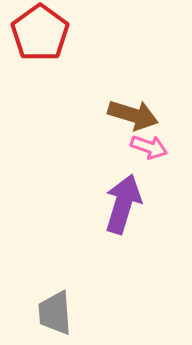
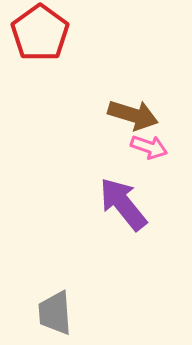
purple arrow: rotated 56 degrees counterclockwise
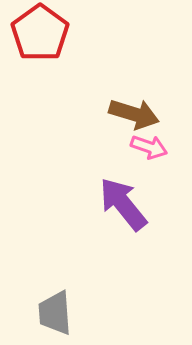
brown arrow: moved 1 px right, 1 px up
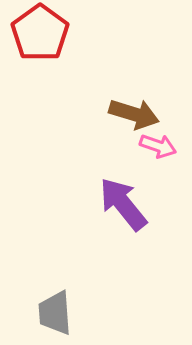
pink arrow: moved 9 px right, 1 px up
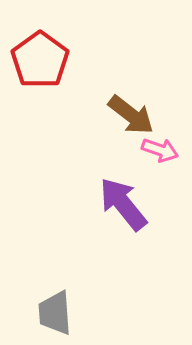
red pentagon: moved 27 px down
brown arrow: moved 3 px left, 1 px down; rotated 21 degrees clockwise
pink arrow: moved 2 px right, 4 px down
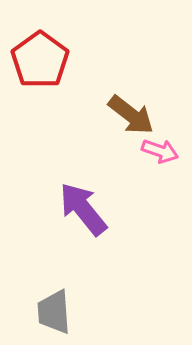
pink arrow: moved 1 px down
purple arrow: moved 40 px left, 5 px down
gray trapezoid: moved 1 px left, 1 px up
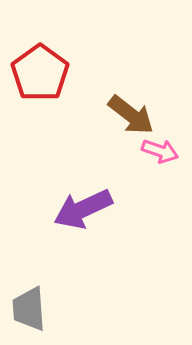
red pentagon: moved 13 px down
purple arrow: rotated 76 degrees counterclockwise
gray trapezoid: moved 25 px left, 3 px up
